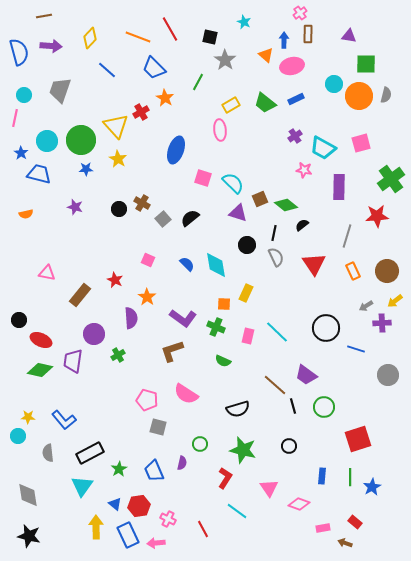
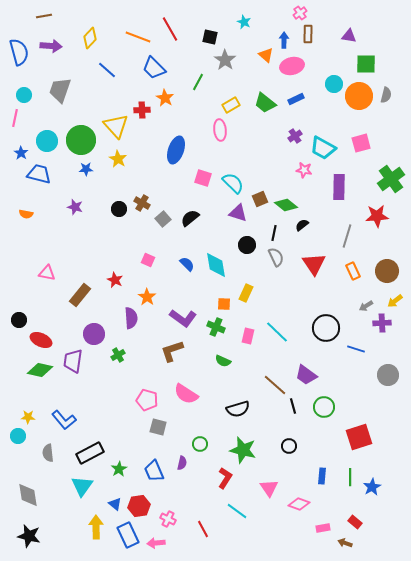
red cross at (141, 112): moved 1 px right, 2 px up; rotated 28 degrees clockwise
orange semicircle at (26, 214): rotated 24 degrees clockwise
red square at (358, 439): moved 1 px right, 2 px up
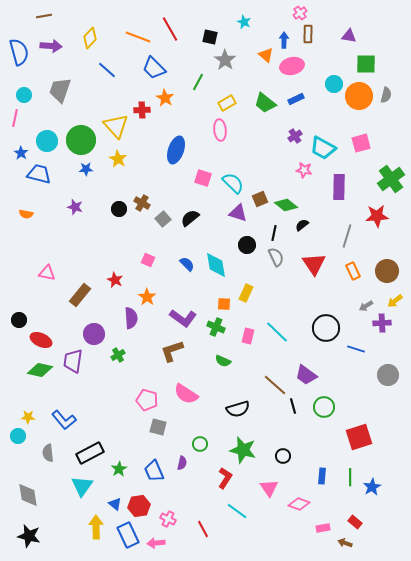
yellow rectangle at (231, 105): moved 4 px left, 2 px up
black circle at (289, 446): moved 6 px left, 10 px down
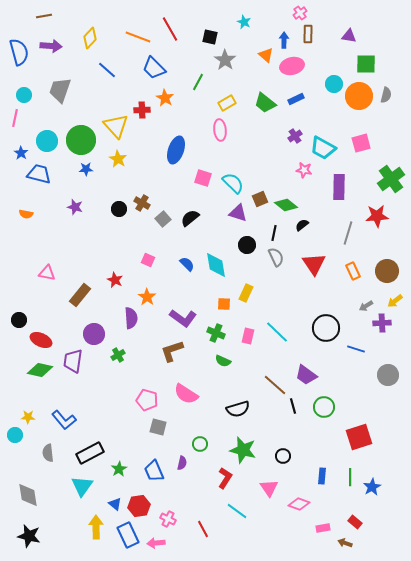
gray line at (347, 236): moved 1 px right, 3 px up
green cross at (216, 327): moved 6 px down
cyan circle at (18, 436): moved 3 px left, 1 px up
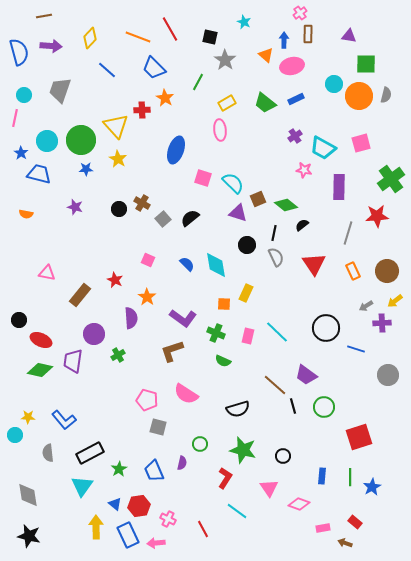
brown square at (260, 199): moved 2 px left
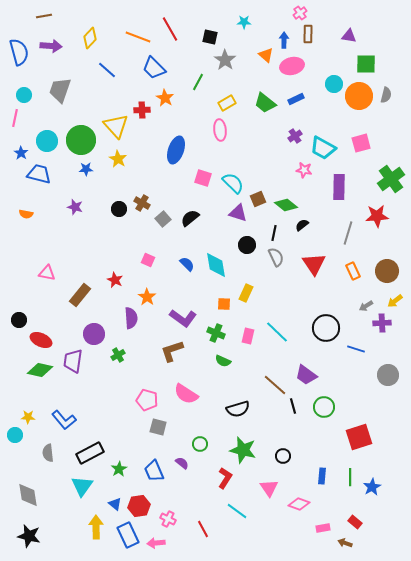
cyan star at (244, 22): rotated 24 degrees counterclockwise
purple semicircle at (182, 463): rotated 64 degrees counterclockwise
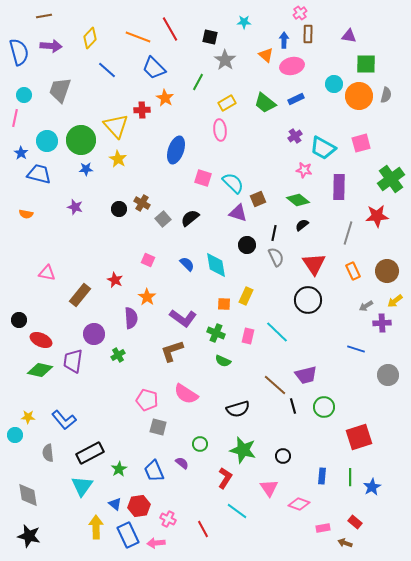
green diamond at (286, 205): moved 12 px right, 5 px up
yellow rectangle at (246, 293): moved 3 px down
black circle at (326, 328): moved 18 px left, 28 px up
purple trapezoid at (306, 375): rotated 50 degrees counterclockwise
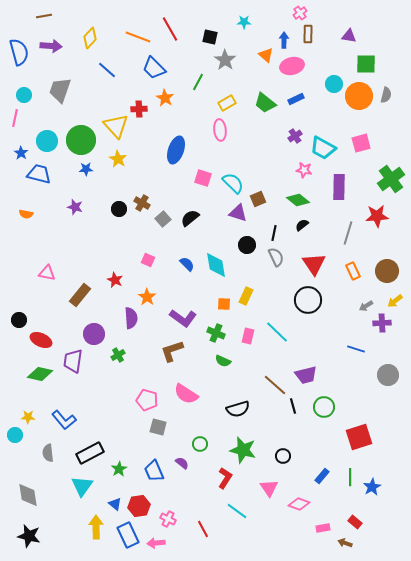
red cross at (142, 110): moved 3 px left, 1 px up
green diamond at (40, 370): moved 4 px down
blue rectangle at (322, 476): rotated 35 degrees clockwise
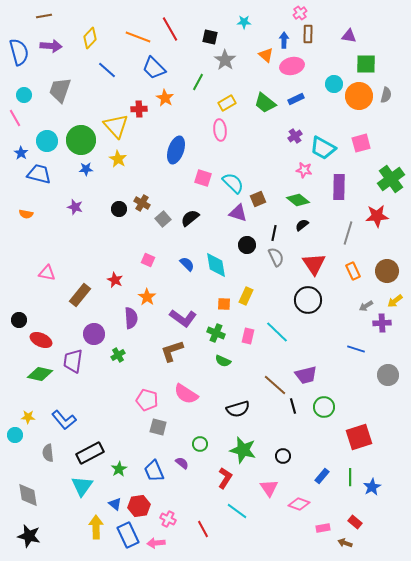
pink line at (15, 118): rotated 42 degrees counterclockwise
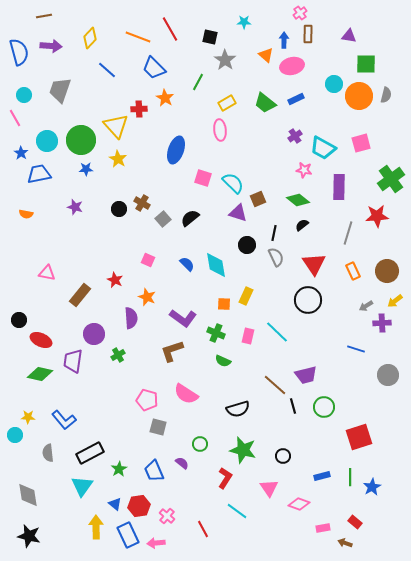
blue trapezoid at (39, 174): rotated 25 degrees counterclockwise
orange star at (147, 297): rotated 12 degrees counterclockwise
blue rectangle at (322, 476): rotated 35 degrees clockwise
pink cross at (168, 519): moved 1 px left, 3 px up; rotated 14 degrees clockwise
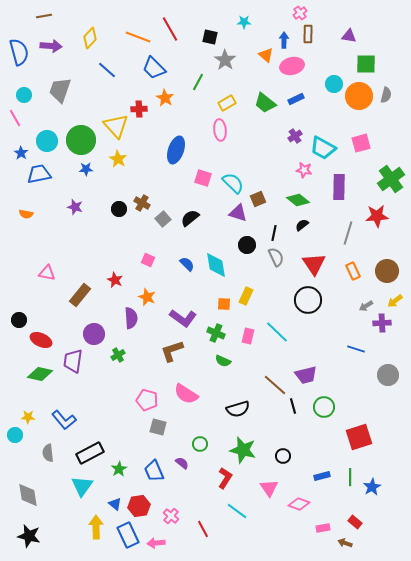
pink cross at (167, 516): moved 4 px right
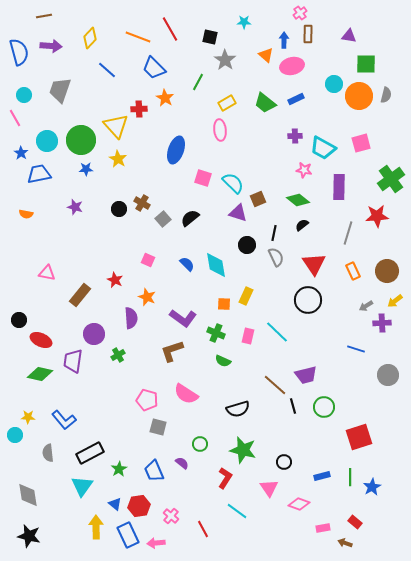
purple cross at (295, 136): rotated 32 degrees clockwise
black circle at (283, 456): moved 1 px right, 6 px down
